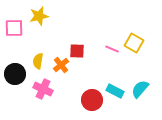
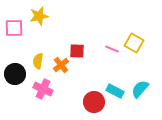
red circle: moved 2 px right, 2 px down
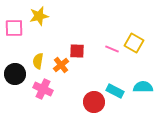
cyan semicircle: moved 3 px right, 2 px up; rotated 48 degrees clockwise
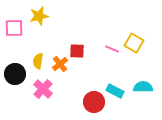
orange cross: moved 1 px left, 1 px up
pink cross: rotated 18 degrees clockwise
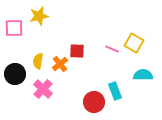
cyan semicircle: moved 12 px up
cyan rectangle: rotated 42 degrees clockwise
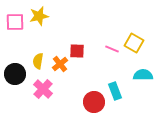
pink square: moved 1 px right, 6 px up
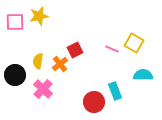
red square: moved 2 px left, 1 px up; rotated 28 degrees counterclockwise
black circle: moved 1 px down
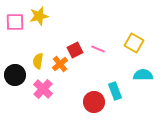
pink line: moved 14 px left
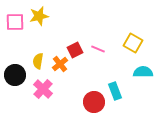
yellow square: moved 1 px left
cyan semicircle: moved 3 px up
